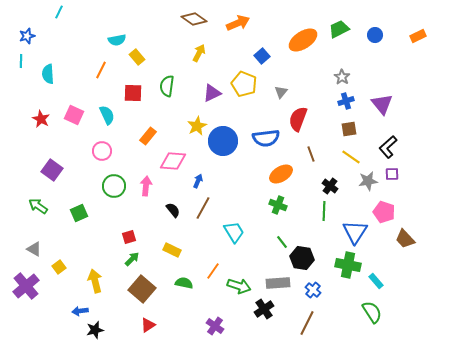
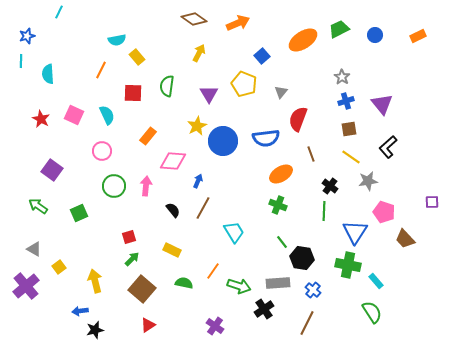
purple triangle at (212, 93): moved 3 px left, 1 px down; rotated 36 degrees counterclockwise
purple square at (392, 174): moved 40 px right, 28 px down
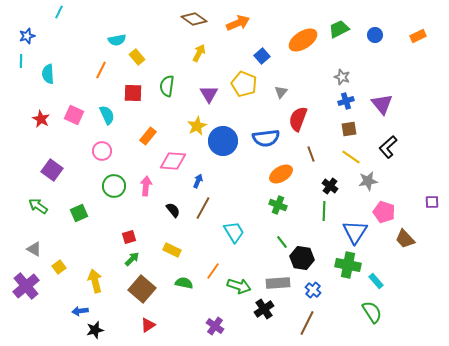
gray star at (342, 77): rotated 14 degrees counterclockwise
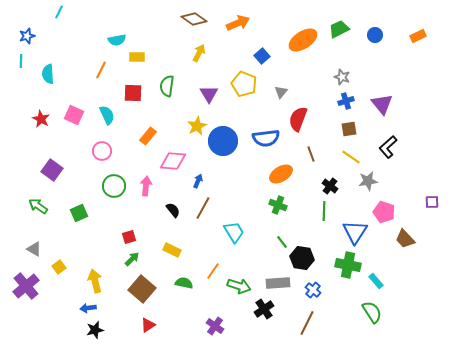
yellow rectangle at (137, 57): rotated 49 degrees counterclockwise
blue arrow at (80, 311): moved 8 px right, 3 px up
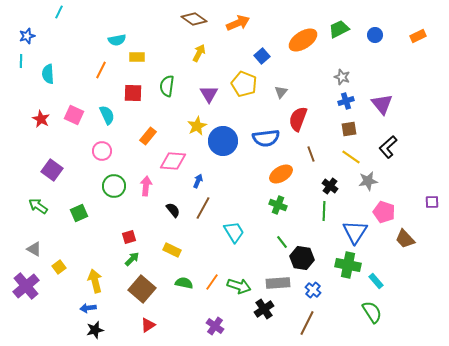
orange line at (213, 271): moved 1 px left, 11 px down
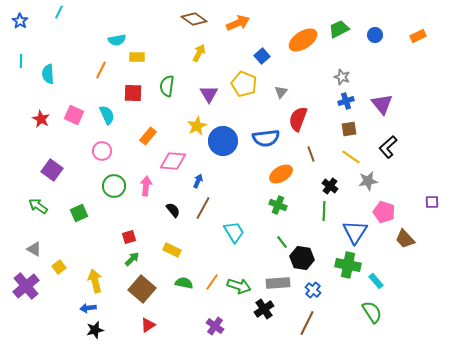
blue star at (27, 36): moved 7 px left, 15 px up; rotated 21 degrees counterclockwise
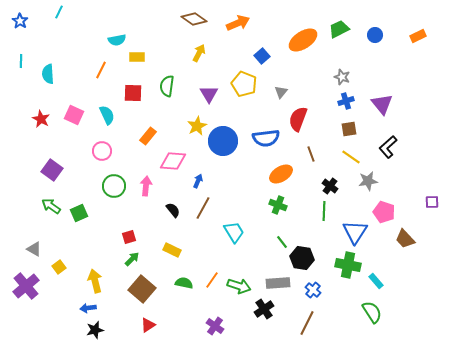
green arrow at (38, 206): moved 13 px right
orange line at (212, 282): moved 2 px up
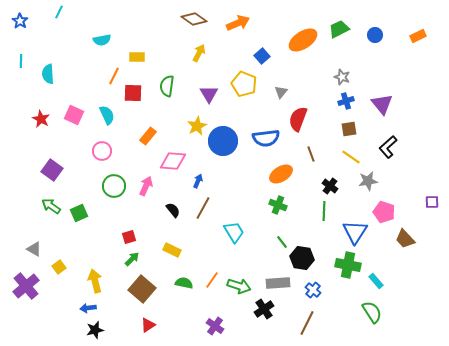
cyan semicircle at (117, 40): moved 15 px left
orange line at (101, 70): moved 13 px right, 6 px down
pink arrow at (146, 186): rotated 18 degrees clockwise
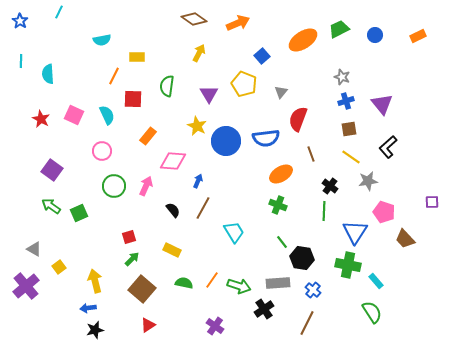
red square at (133, 93): moved 6 px down
yellow star at (197, 126): rotated 18 degrees counterclockwise
blue circle at (223, 141): moved 3 px right
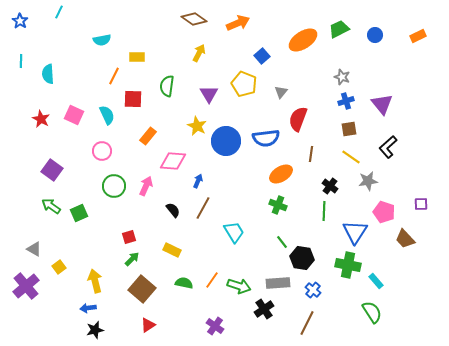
brown line at (311, 154): rotated 28 degrees clockwise
purple square at (432, 202): moved 11 px left, 2 px down
